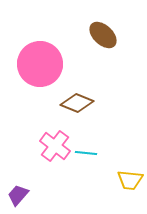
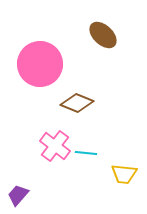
yellow trapezoid: moved 6 px left, 6 px up
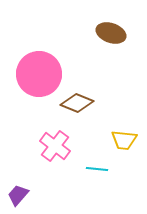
brown ellipse: moved 8 px right, 2 px up; rotated 24 degrees counterclockwise
pink circle: moved 1 px left, 10 px down
cyan line: moved 11 px right, 16 px down
yellow trapezoid: moved 34 px up
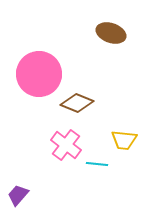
pink cross: moved 11 px right, 1 px up
cyan line: moved 5 px up
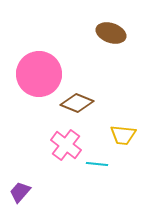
yellow trapezoid: moved 1 px left, 5 px up
purple trapezoid: moved 2 px right, 3 px up
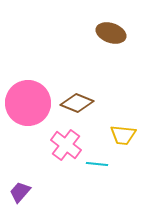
pink circle: moved 11 px left, 29 px down
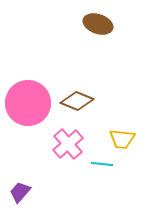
brown ellipse: moved 13 px left, 9 px up
brown diamond: moved 2 px up
yellow trapezoid: moved 1 px left, 4 px down
pink cross: moved 2 px right, 1 px up; rotated 12 degrees clockwise
cyan line: moved 5 px right
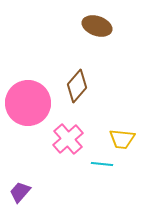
brown ellipse: moved 1 px left, 2 px down
brown diamond: moved 15 px up; rotated 72 degrees counterclockwise
pink cross: moved 5 px up
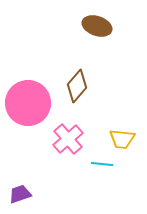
purple trapezoid: moved 2 px down; rotated 30 degrees clockwise
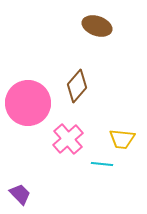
purple trapezoid: rotated 65 degrees clockwise
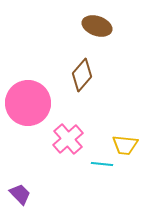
brown diamond: moved 5 px right, 11 px up
yellow trapezoid: moved 3 px right, 6 px down
